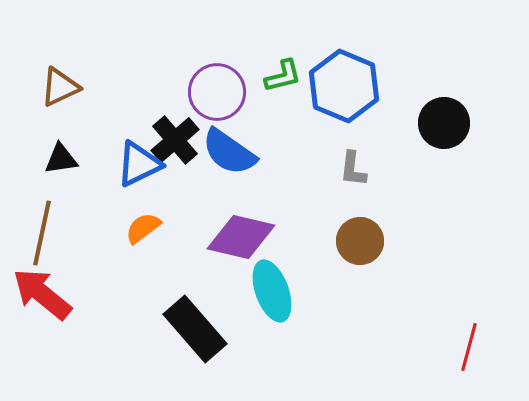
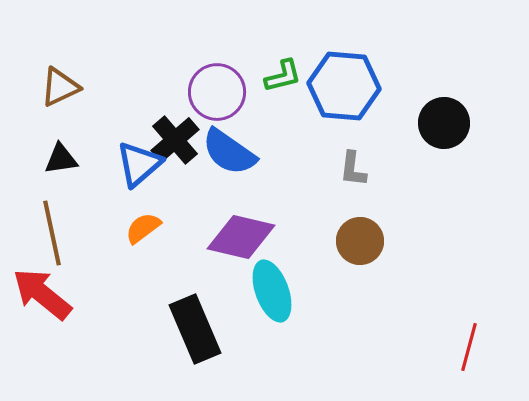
blue hexagon: rotated 18 degrees counterclockwise
blue triangle: rotated 15 degrees counterclockwise
brown line: moved 10 px right; rotated 24 degrees counterclockwise
black rectangle: rotated 18 degrees clockwise
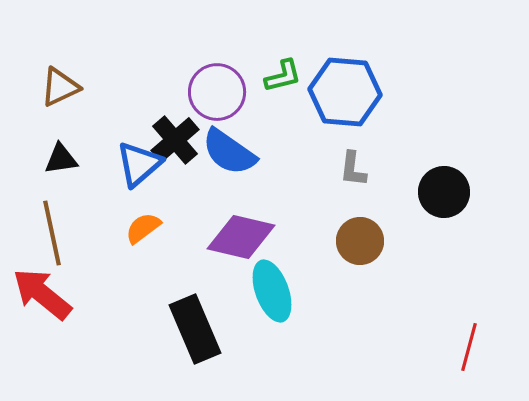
blue hexagon: moved 1 px right, 6 px down
black circle: moved 69 px down
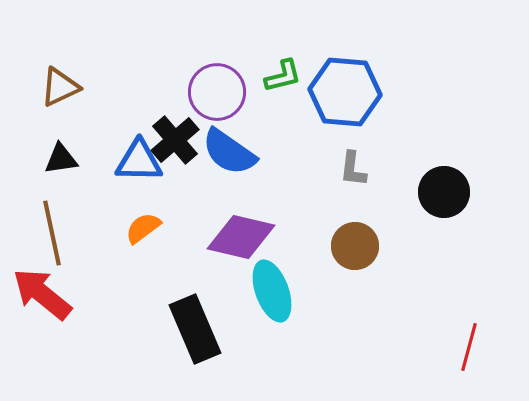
blue triangle: moved 3 px up; rotated 42 degrees clockwise
brown circle: moved 5 px left, 5 px down
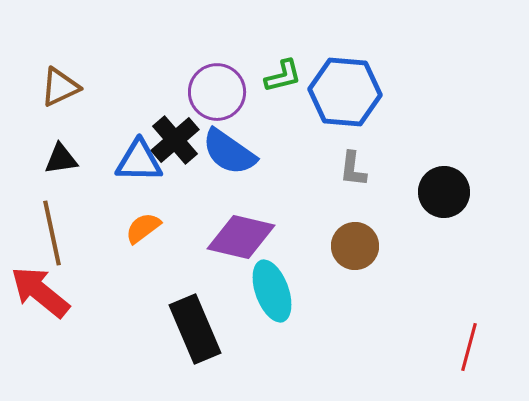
red arrow: moved 2 px left, 2 px up
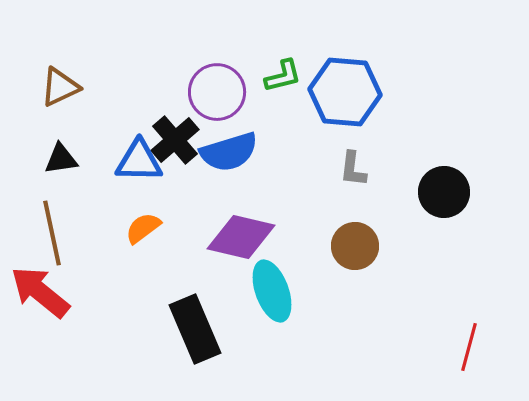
blue semicircle: rotated 52 degrees counterclockwise
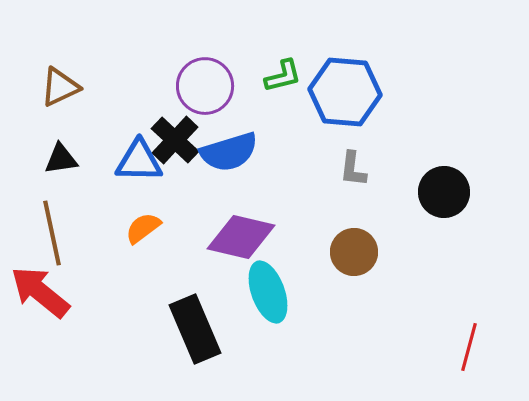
purple circle: moved 12 px left, 6 px up
black cross: rotated 6 degrees counterclockwise
brown circle: moved 1 px left, 6 px down
cyan ellipse: moved 4 px left, 1 px down
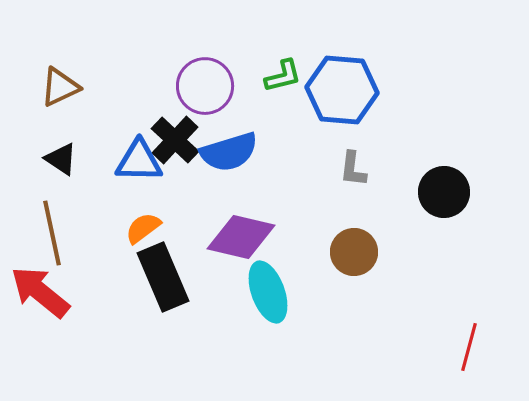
blue hexagon: moved 3 px left, 2 px up
black triangle: rotated 42 degrees clockwise
black rectangle: moved 32 px left, 52 px up
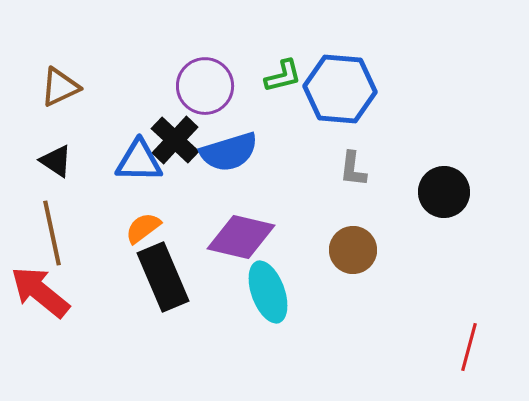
blue hexagon: moved 2 px left, 1 px up
black triangle: moved 5 px left, 2 px down
brown circle: moved 1 px left, 2 px up
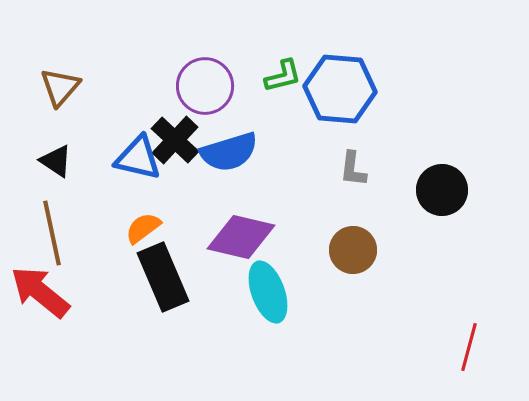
brown triangle: rotated 24 degrees counterclockwise
blue triangle: moved 1 px left, 3 px up; rotated 12 degrees clockwise
black circle: moved 2 px left, 2 px up
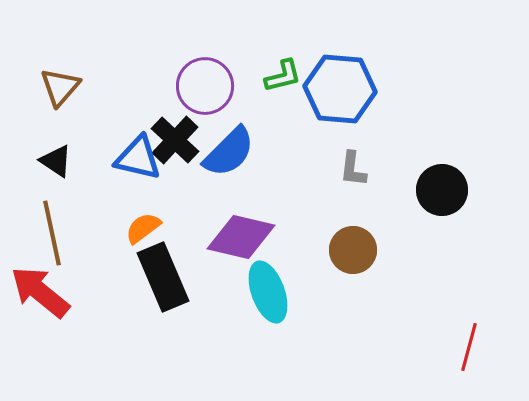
blue semicircle: rotated 28 degrees counterclockwise
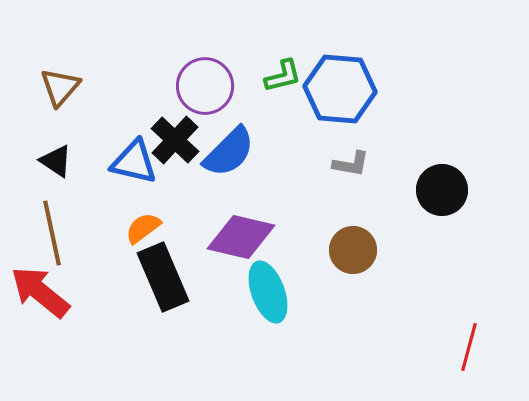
blue triangle: moved 4 px left, 4 px down
gray L-shape: moved 2 px left, 5 px up; rotated 87 degrees counterclockwise
